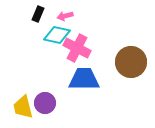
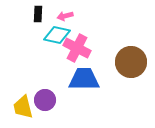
black rectangle: rotated 21 degrees counterclockwise
purple circle: moved 3 px up
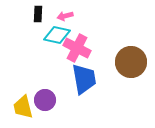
blue trapezoid: rotated 80 degrees clockwise
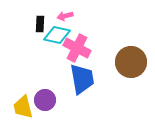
black rectangle: moved 2 px right, 10 px down
blue trapezoid: moved 2 px left
